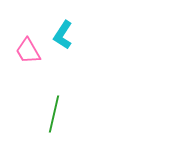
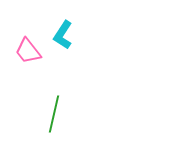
pink trapezoid: rotated 8 degrees counterclockwise
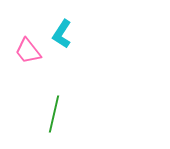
cyan L-shape: moved 1 px left, 1 px up
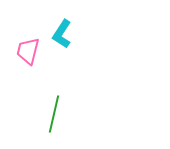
pink trapezoid: rotated 52 degrees clockwise
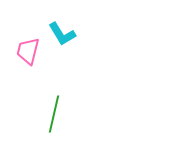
cyan L-shape: rotated 64 degrees counterclockwise
